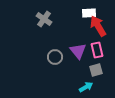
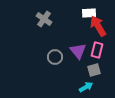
pink rectangle: rotated 28 degrees clockwise
gray square: moved 2 px left
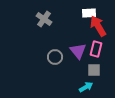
pink rectangle: moved 1 px left, 1 px up
gray square: rotated 16 degrees clockwise
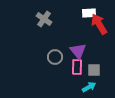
red arrow: moved 1 px right, 2 px up
pink rectangle: moved 19 px left, 18 px down; rotated 14 degrees counterclockwise
cyan arrow: moved 3 px right
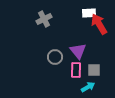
gray cross: rotated 28 degrees clockwise
pink rectangle: moved 1 px left, 3 px down
cyan arrow: moved 1 px left
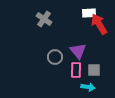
gray cross: rotated 28 degrees counterclockwise
cyan arrow: rotated 40 degrees clockwise
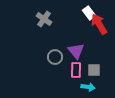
white rectangle: rotated 56 degrees clockwise
purple triangle: moved 2 px left
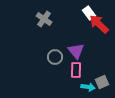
red arrow: rotated 15 degrees counterclockwise
gray square: moved 8 px right, 12 px down; rotated 24 degrees counterclockwise
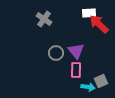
white rectangle: rotated 56 degrees counterclockwise
gray circle: moved 1 px right, 4 px up
gray square: moved 1 px left, 1 px up
